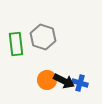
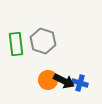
gray hexagon: moved 4 px down
orange circle: moved 1 px right
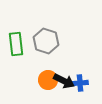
gray hexagon: moved 3 px right
blue cross: rotated 21 degrees counterclockwise
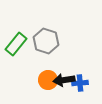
green rectangle: rotated 45 degrees clockwise
black arrow: moved 1 px up; rotated 145 degrees clockwise
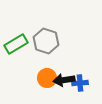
green rectangle: rotated 20 degrees clockwise
orange circle: moved 1 px left, 2 px up
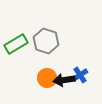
blue cross: moved 8 px up; rotated 28 degrees counterclockwise
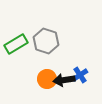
orange circle: moved 1 px down
